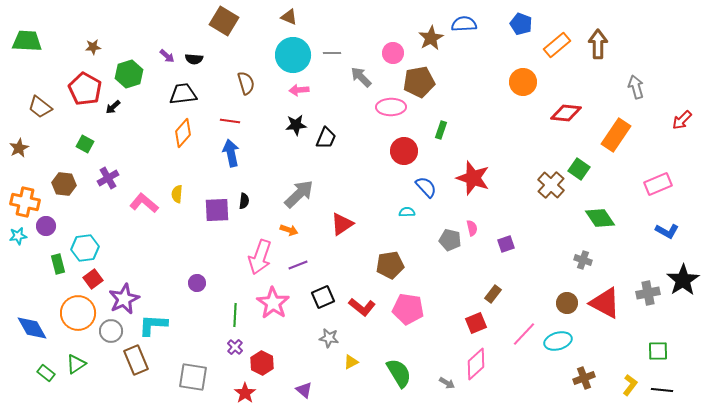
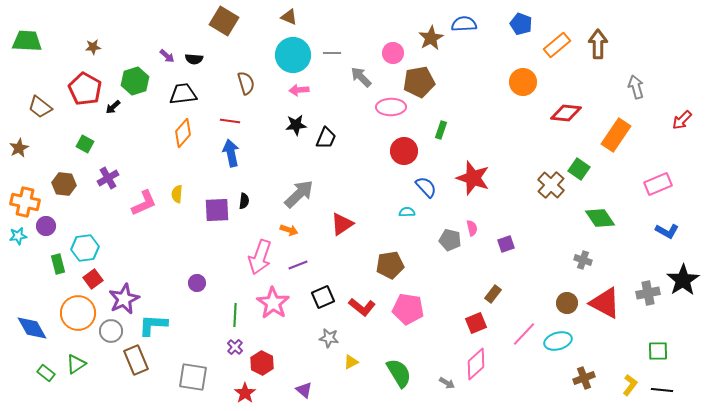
green hexagon at (129, 74): moved 6 px right, 7 px down
pink L-shape at (144, 203): rotated 116 degrees clockwise
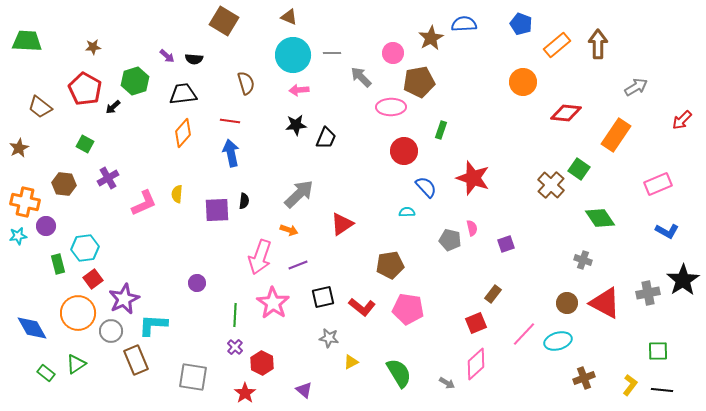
gray arrow at (636, 87): rotated 75 degrees clockwise
black square at (323, 297): rotated 10 degrees clockwise
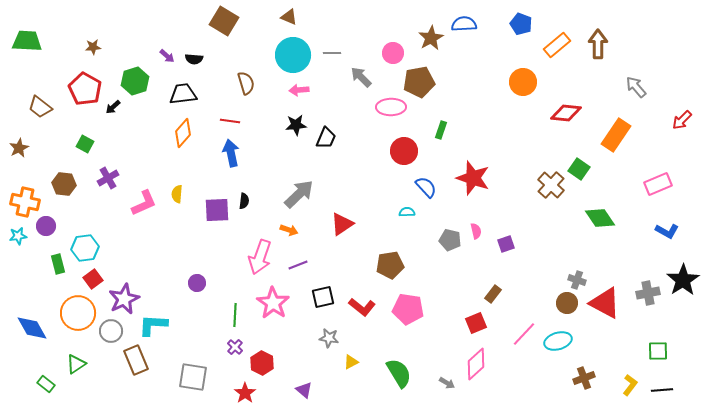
gray arrow at (636, 87): rotated 100 degrees counterclockwise
pink semicircle at (472, 228): moved 4 px right, 3 px down
gray cross at (583, 260): moved 6 px left, 20 px down
green rectangle at (46, 373): moved 11 px down
black line at (662, 390): rotated 10 degrees counterclockwise
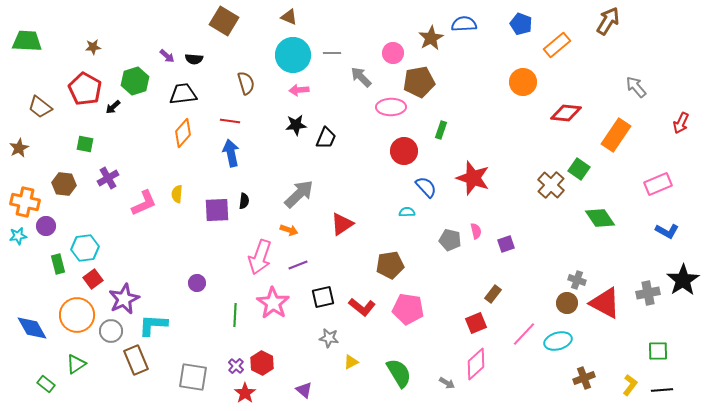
brown arrow at (598, 44): moved 10 px right, 23 px up; rotated 32 degrees clockwise
red arrow at (682, 120): moved 1 px left, 3 px down; rotated 20 degrees counterclockwise
green square at (85, 144): rotated 18 degrees counterclockwise
orange circle at (78, 313): moved 1 px left, 2 px down
purple cross at (235, 347): moved 1 px right, 19 px down
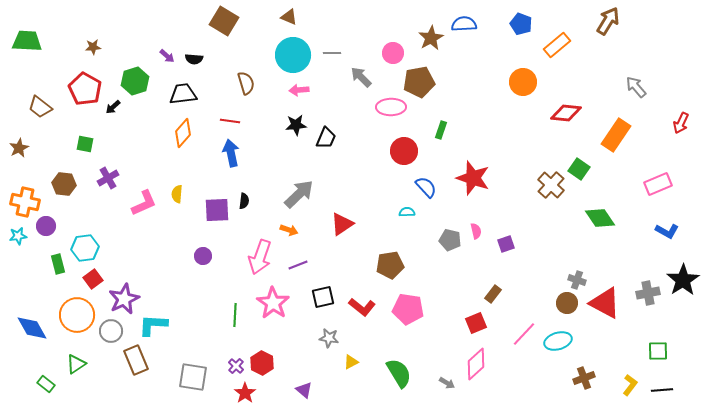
purple circle at (197, 283): moved 6 px right, 27 px up
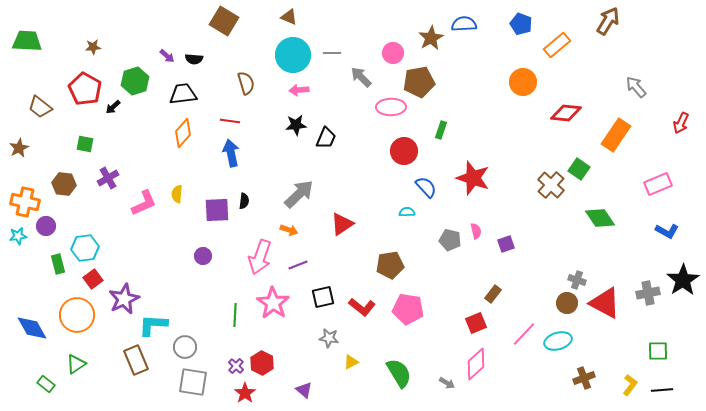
gray circle at (111, 331): moved 74 px right, 16 px down
gray square at (193, 377): moved 5 px down
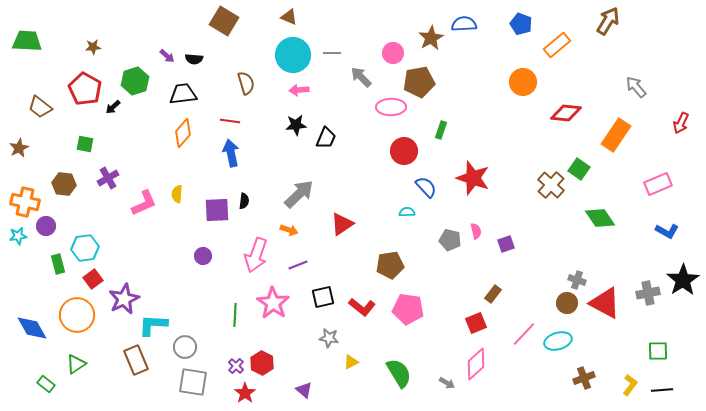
pink arrow at (260, 257): moved 4 px left, 2 px up
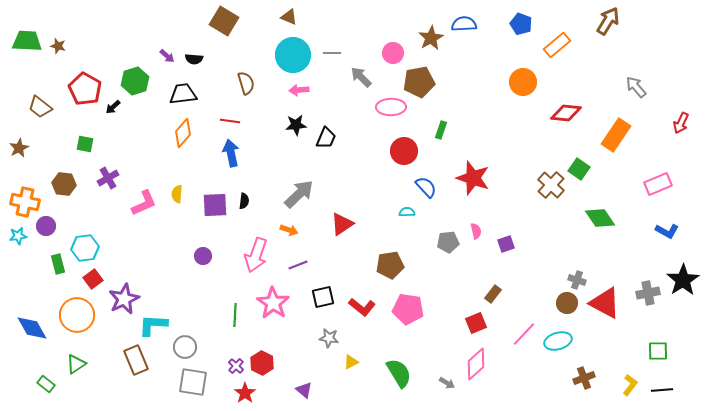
brown star at (93, 47): moved 35 px left, 1 px up; rotated 21 degrees clockwise
purple square at (217, 210): moved 2 px left, 5 px up
gray pentagon at (450, 240): moved 2 px left, 2 px down; rotated 20 degrees counterclockwise
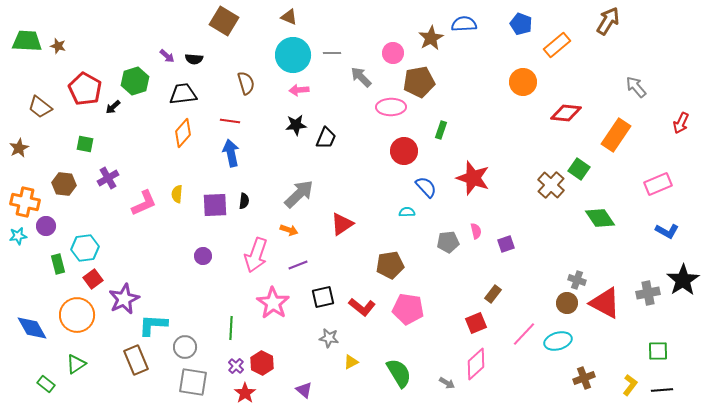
green line at (235, 315): moved 4 px left, 13 px down
